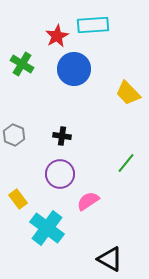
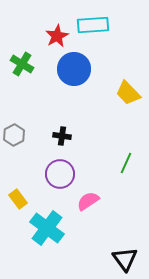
gray hexagon: rotated 10 degrees clockwise
green line: rotated 15 degrees counterclockwise
black triangle: moved 15 px right; rotated 24 degrees clockwise
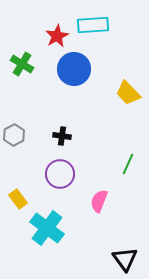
green line: moved 2 px right, 1 px down
pink semicircle: moved 11 px right; rotated 35 degrees counterclockwise
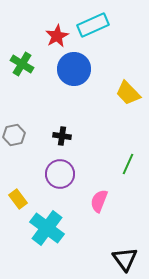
cyan rectangle: rotated 20 degrees counterclockwise
gray hexagon: rotated 15 degrees clockwise
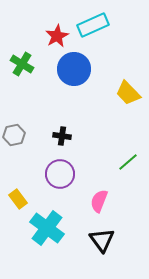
green line: moved 2 px up; rotated 25 degrees clockwise
black triangle: moved 23 px left, 19 px up
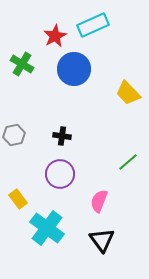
red star: moved 2 px left
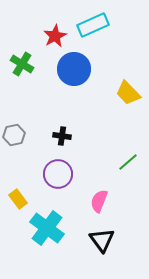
purple circle: moved 2 px left
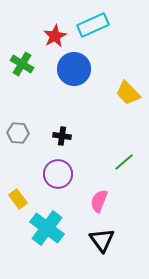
gray hexagon: moved 4 px right, 2 px up; rotated 15 degrees clockwise
green line: moved 4 px left
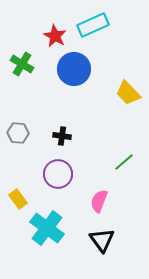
red star: rotated 15 degrees counterclockwise
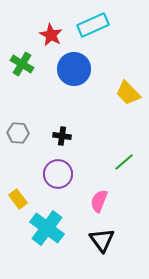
red star: moved 4 px left, 1 px up
